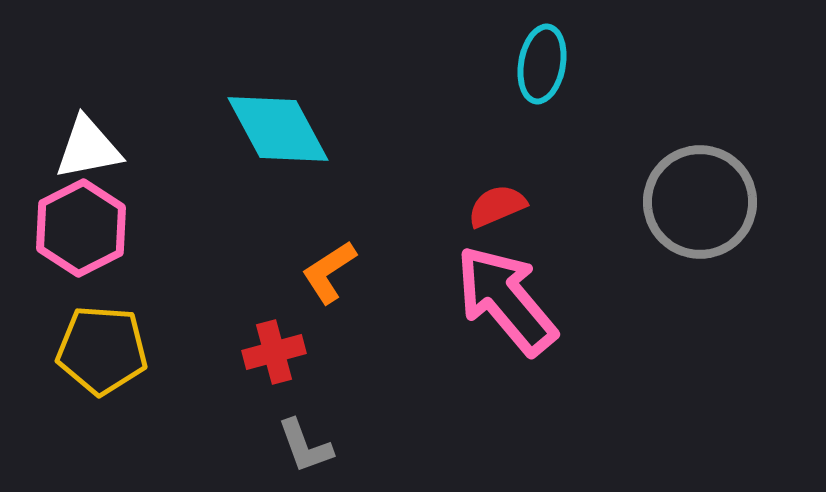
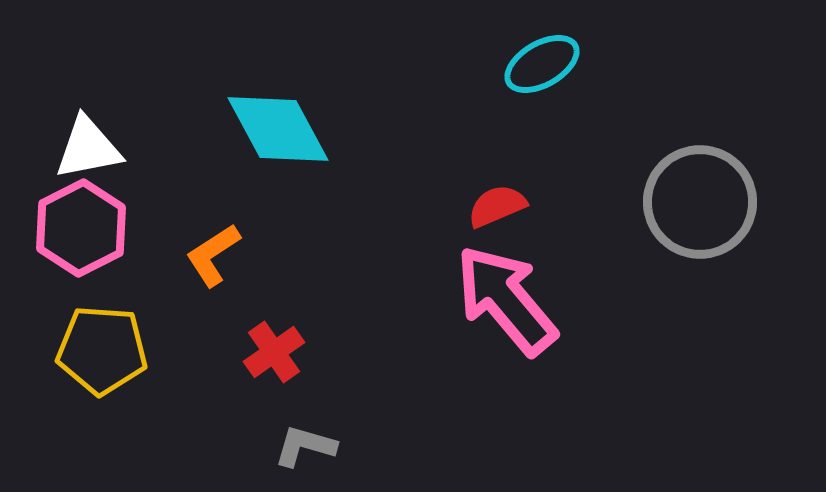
cyan ellipse: rotated 50 degrees clockwise
orange L-shape: moved 116 px left, 17 px up
red cross: rotated 20 degrees counterclockwise
gray L-shape: rotated 126 degrees clockwise
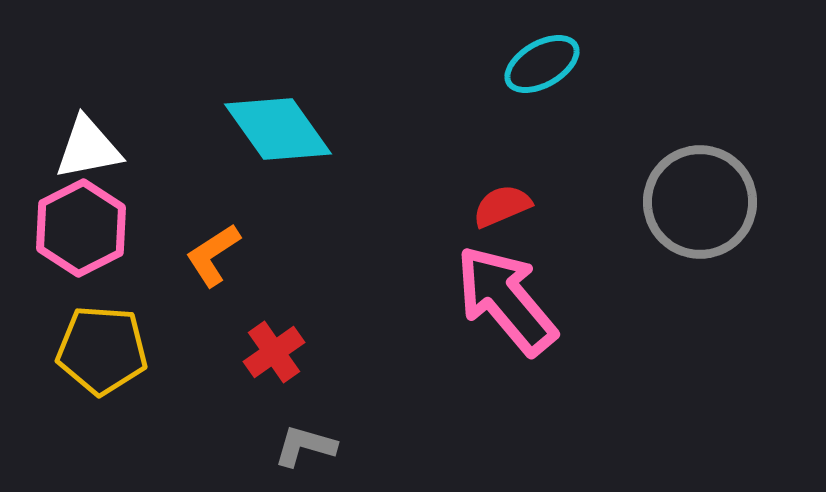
cyan diamond: rotated 7 degrees counterclockwise
red semicircle: moved 5 px right
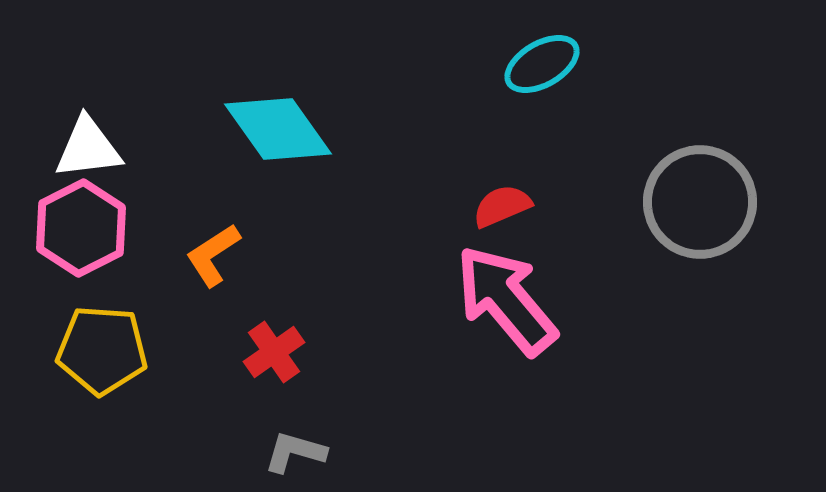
white triangle: rotated 4 degrees clockwise
gray L-shape: moved 10 px left, 6 px down
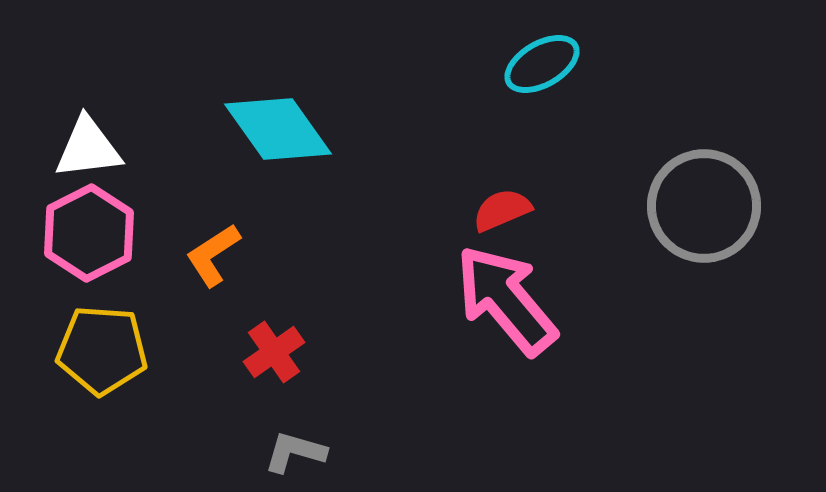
gray circle: moved 4 px right, 4 px down
red semicircle: moved 4 px down
pink hexagon: moved 8 px right, 5 px down
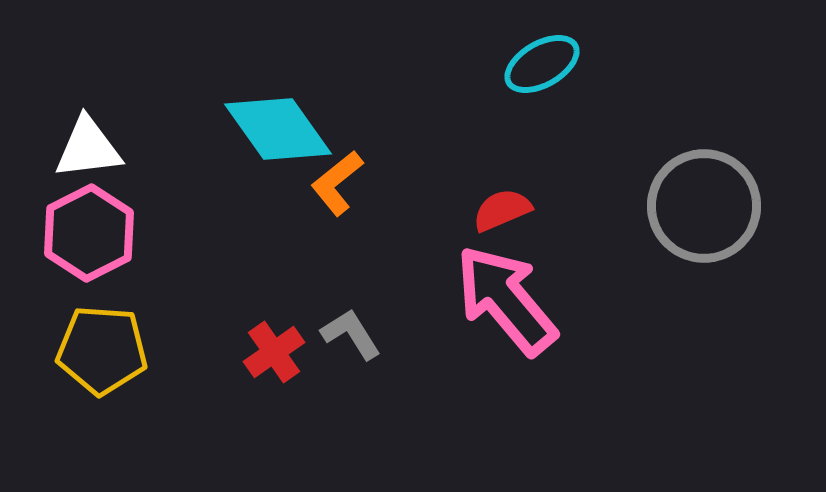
orange L-shape: moved 124 px right, 72 px up; rotated 6 degrees counterclockwise
gray L-shape: moved 56 px right, 118 px up; rotated 42 degrees clockwise
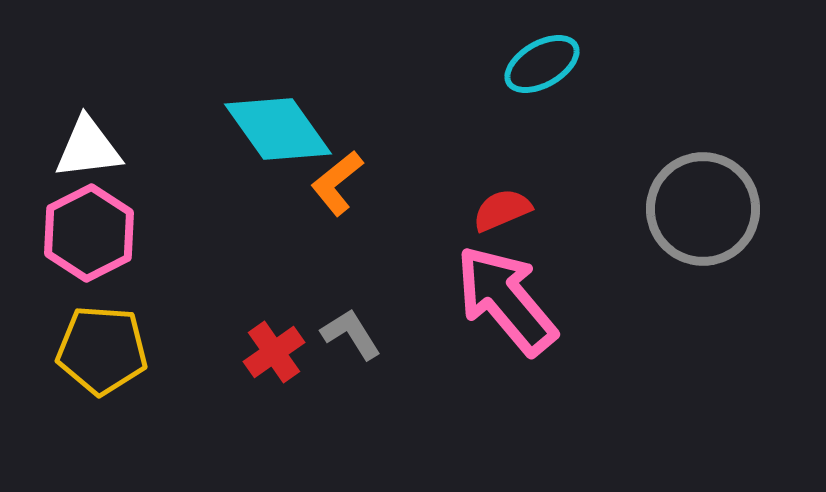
gray circle: moved 1 px left, 3 px down
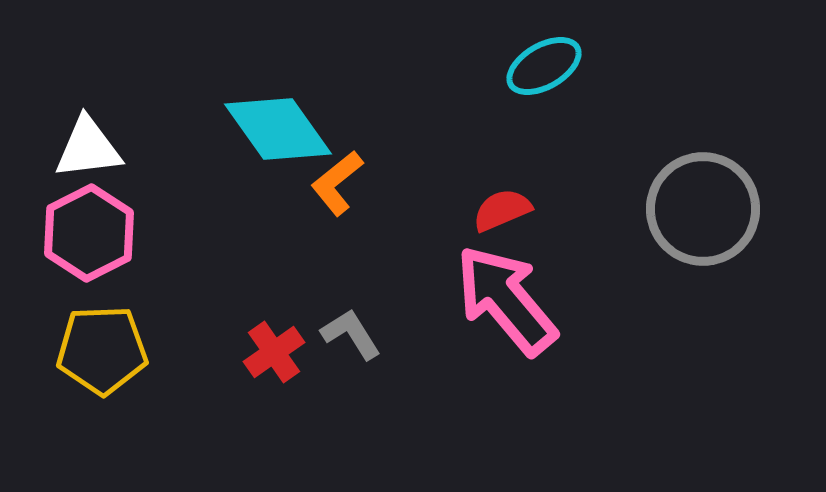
cyan ellipse: moved 2 px right, 2 px down
yellow pentagon: rotated 6 degrees counterclockwise
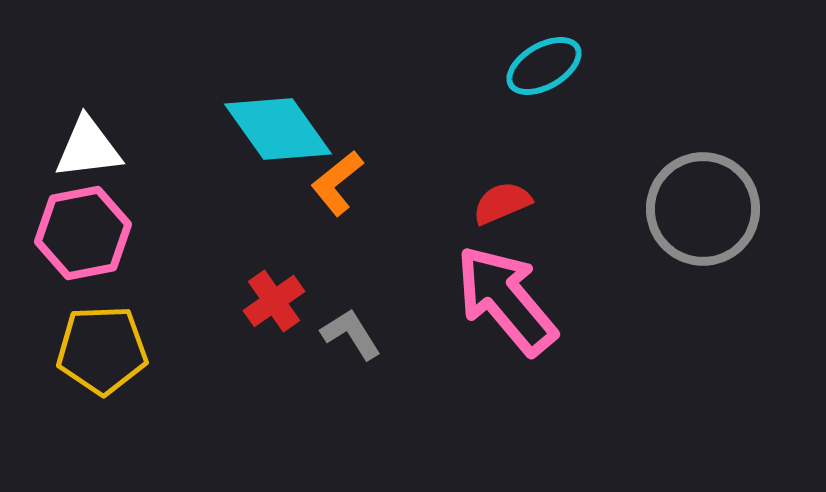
red semicircle: moved 7 px up
pink hexagon: moved 6 px left; rotated 16 degrees clockwise
red cross: moved 51 px up
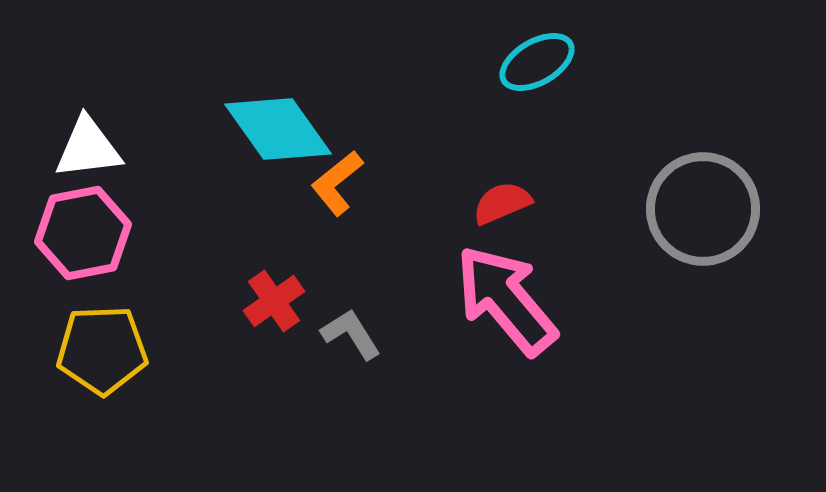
cyan ellipse: moved 7 px left, 4 px up
